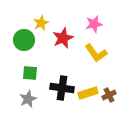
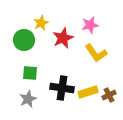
pink star: moved 4 px left, 1 px down
yellow rectangle: moved 1 px up
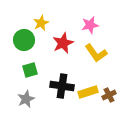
red star: moved 5 px down
green square: moved 3 px up; rotated 21 degrees counterclockwise
black cross: moved 2 px up
gray star: moved 2 px left
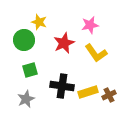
yellow star: moved 2 px left, 1 px up; rotated 28 degrees counterclockwise
red star: moved 1 px right
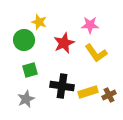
pink star: rotated 12 degrees clockwise
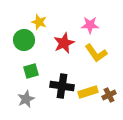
green square: moved 1 px right, 1 px down
